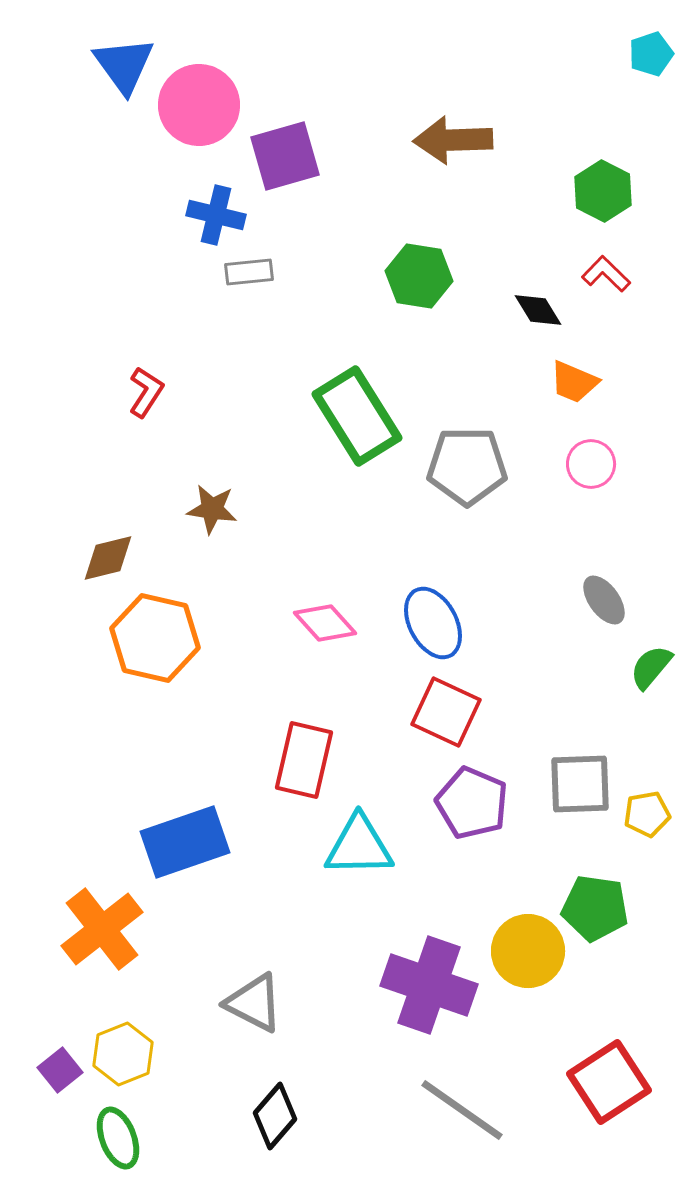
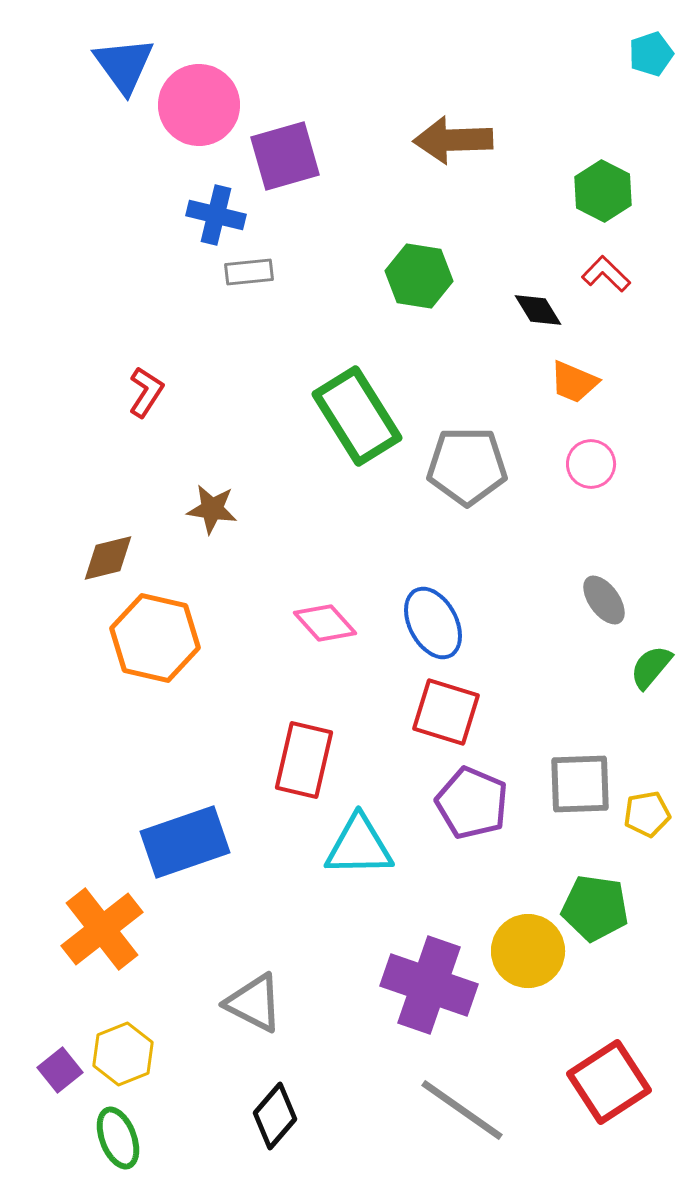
red square at (446, 712): rotated 8 degrees counterclockwise
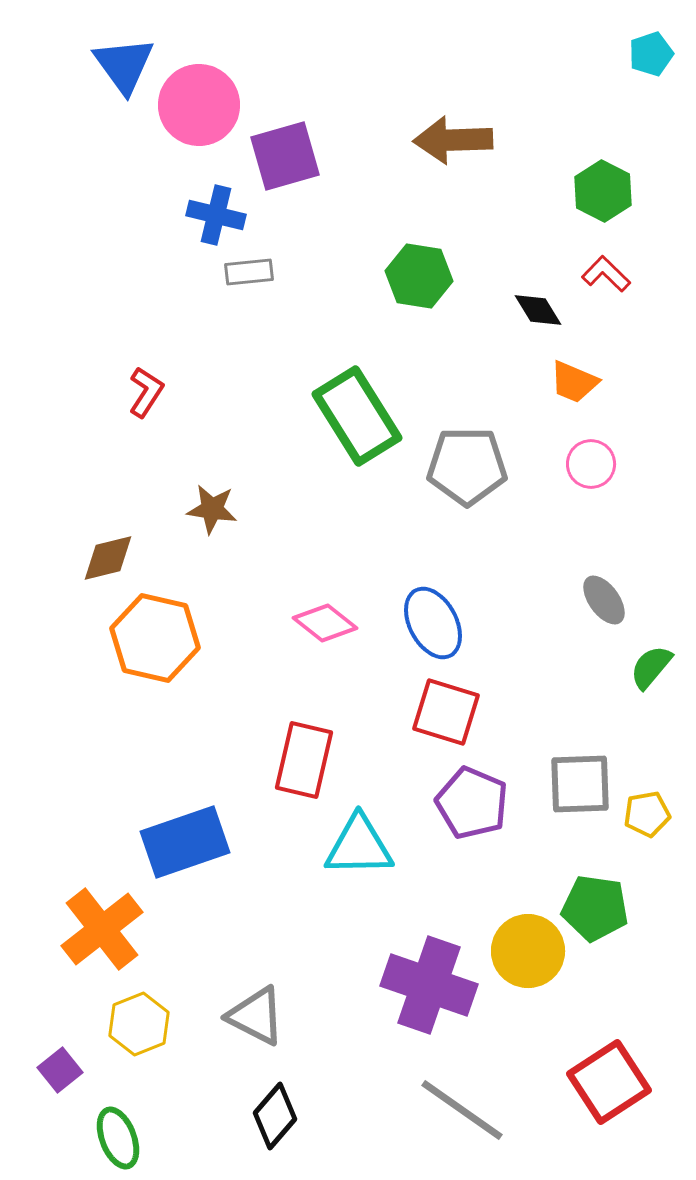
pink diamond at (325, 623): rotated 10 degrees counterclockwise
gray triangle at (254, 1003): moved 2 px right, 13 px down
yellow hexagon at (123, 1054): moved 16 px right, 30 px up
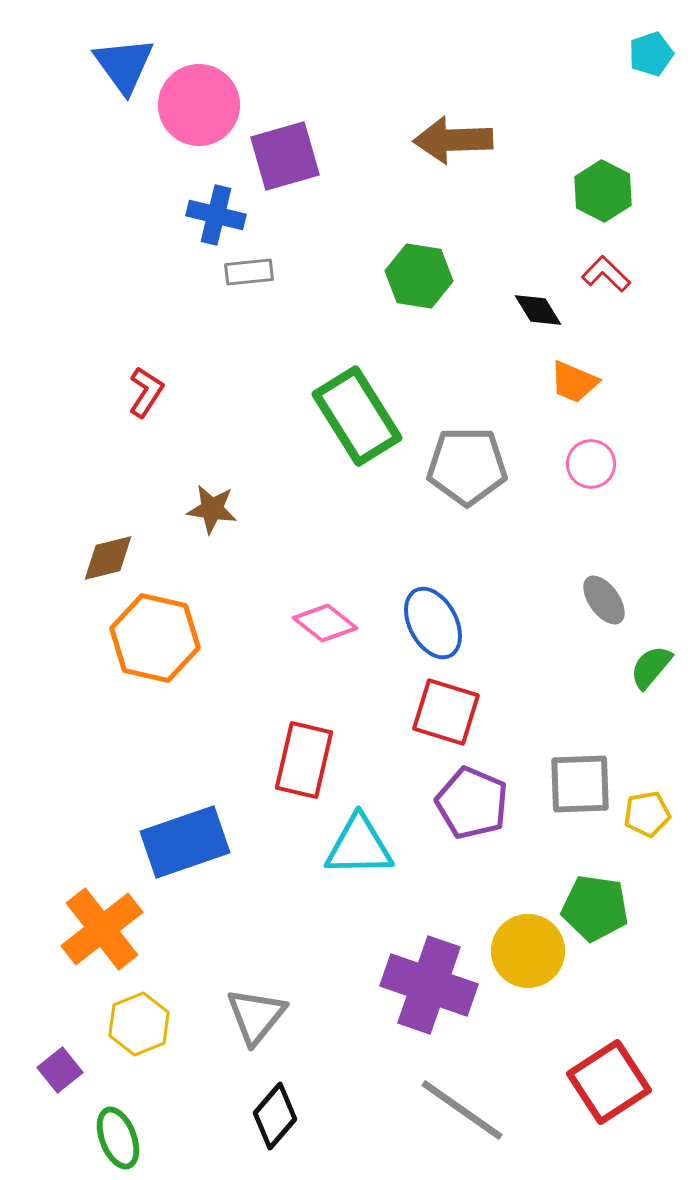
gray triangle at (256, 1016): rotated 42 degrees clockwise
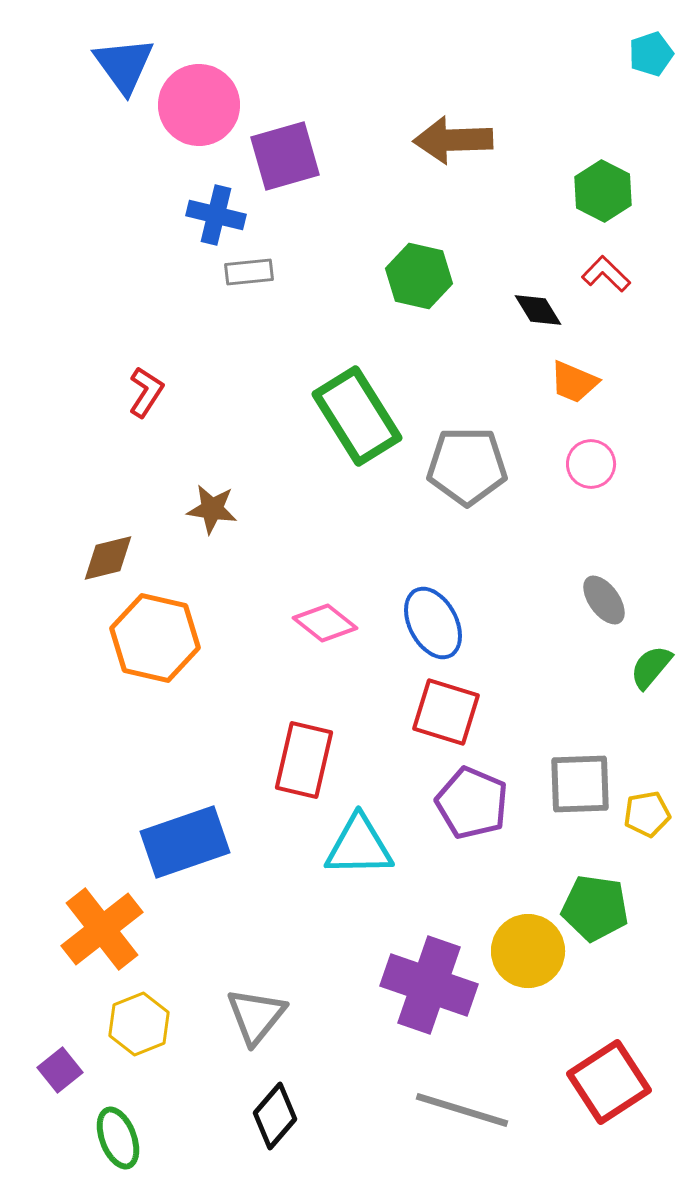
green hexagon at (419, 276): rotated 4 degrees clockwise
gray line at (462, 1110): rotated 18 degrees counterclockwise
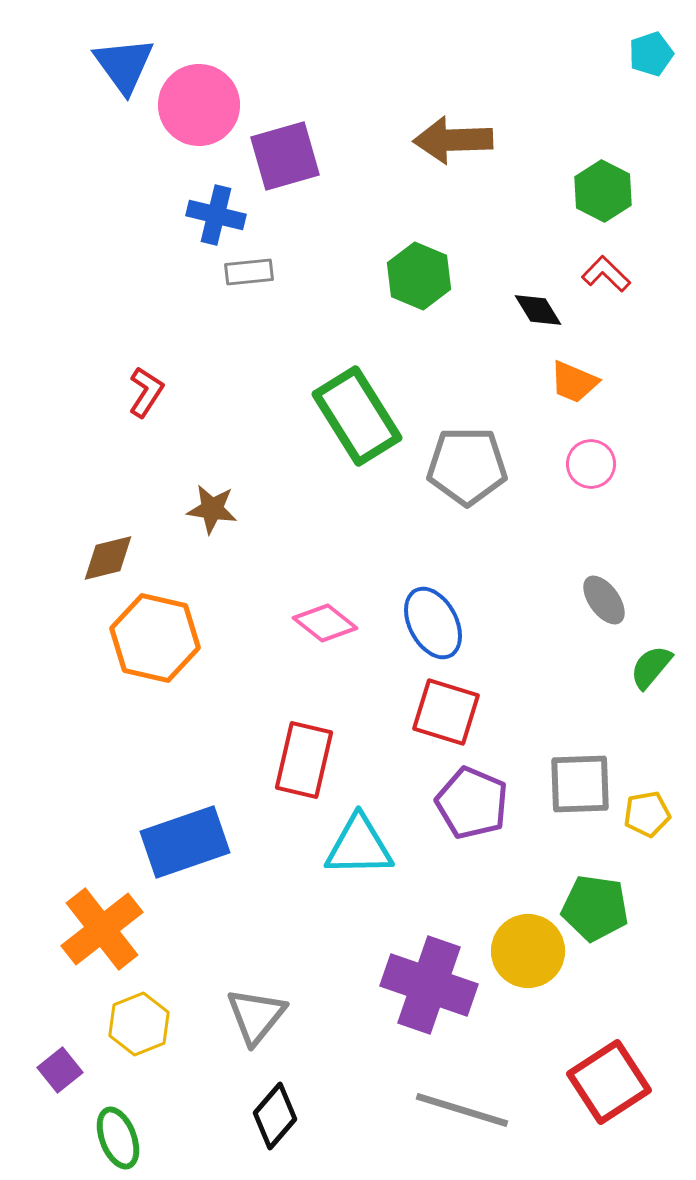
green hexagon at (419, 276): rotated 10 degrees clockwise
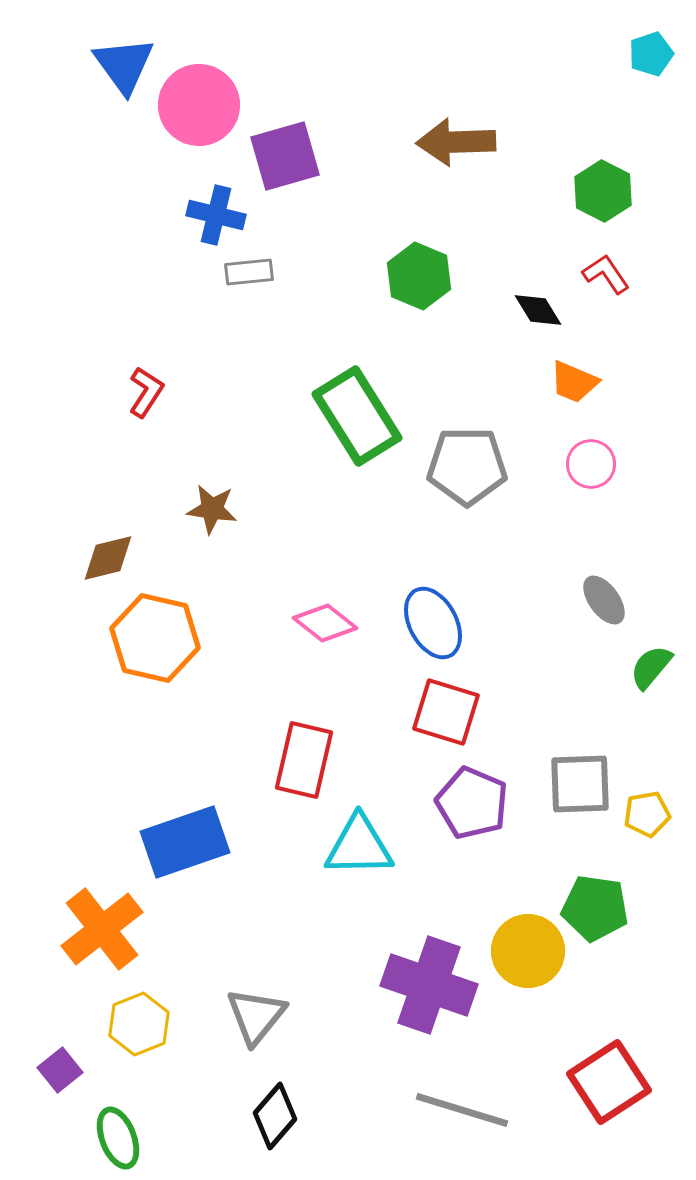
brown arrow at (453, 140): moved 3 px right, 2 px down
red L-shape at (606, 274): rotated 12 degrees clockwise
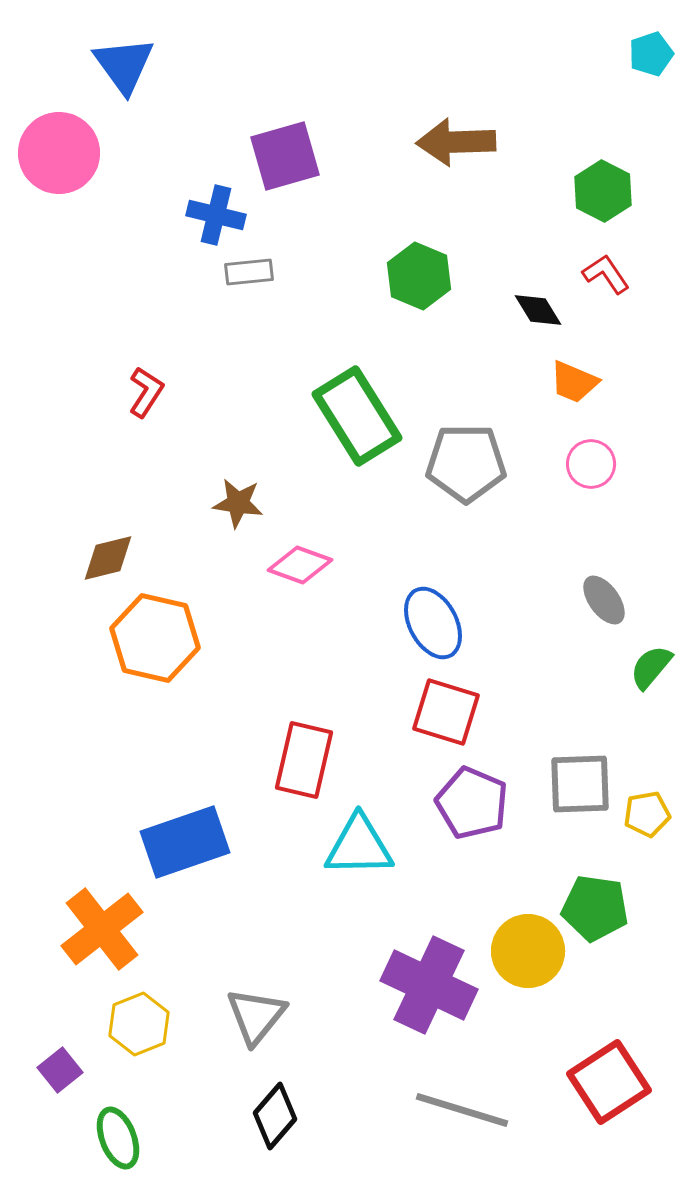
pink circle at (199, 105): moved 140 px left, 48 px down
gray pentagon at (467, 466): moved 1 px left, 3 px up
brown star at (212, 509): moved 26 px right, 6 px up
pink diamond at (325, 623): moved 25 px left, 58 px up; rotated 18 degrees counterclockwise
purple cross at (429, 985): rotated 6 degrees clockwise
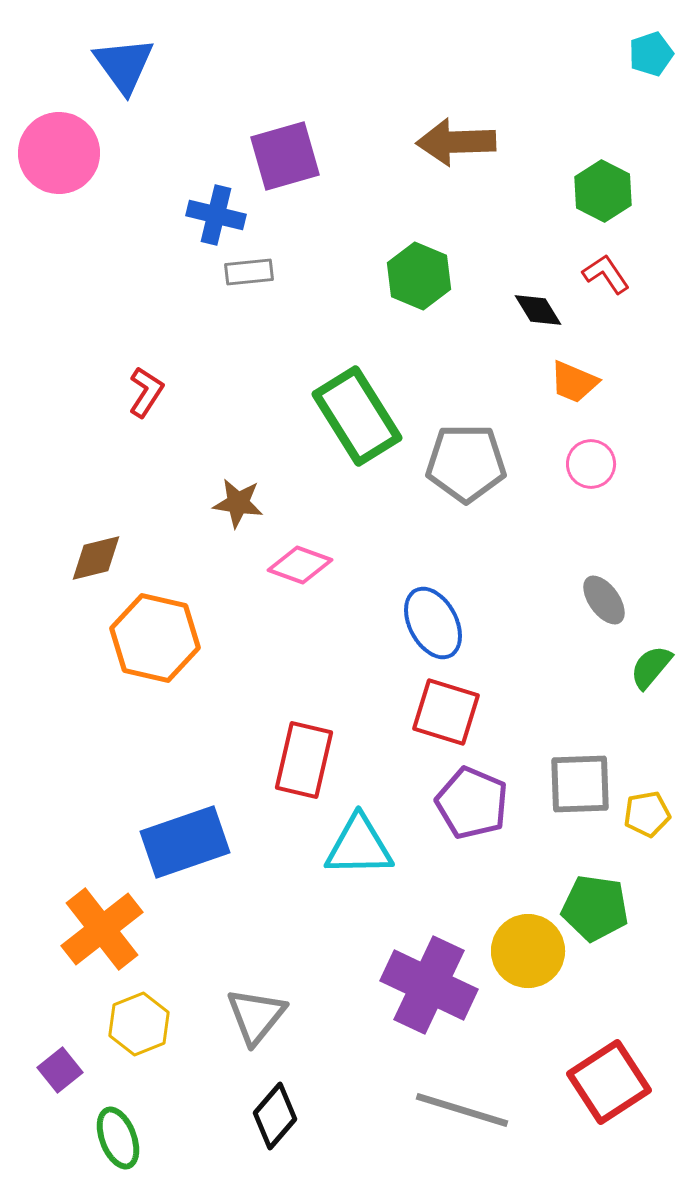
brown diamond at (108, 558): moved 12 px left
